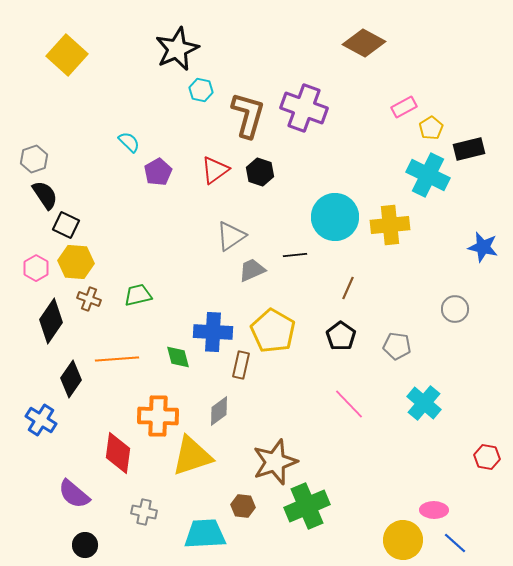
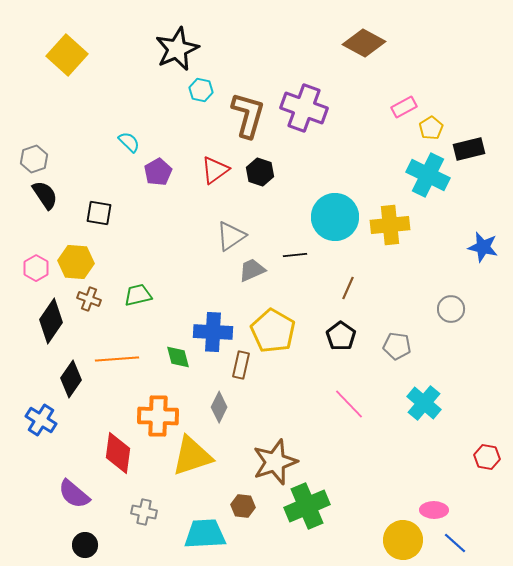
black square at (66, 225): moved 33 px right, 12 px up; rotated 16 degrees counterclockwise
gray circle at (455, 309): moved 4 px left
gray diamond at (219, 411): moved 4 px up; rotated 28 degrees counterclockwise
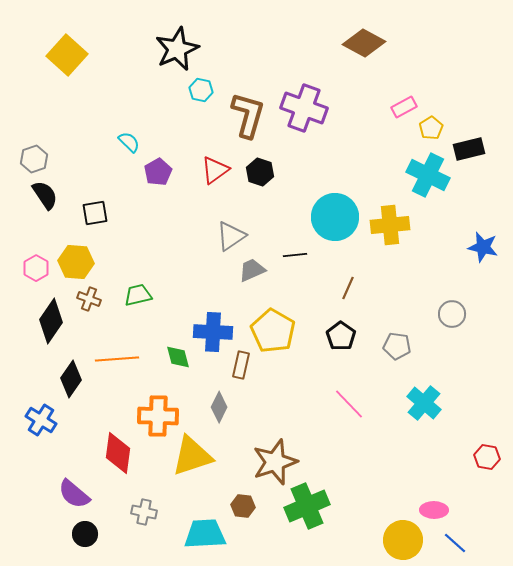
black square at (99, 213): moved 4 px left; rotated 20 degrees counterclockwise
gray circle at (451, 309): moved 1 px right, 5 px down
black circle at (85, 545): moved 11 px up
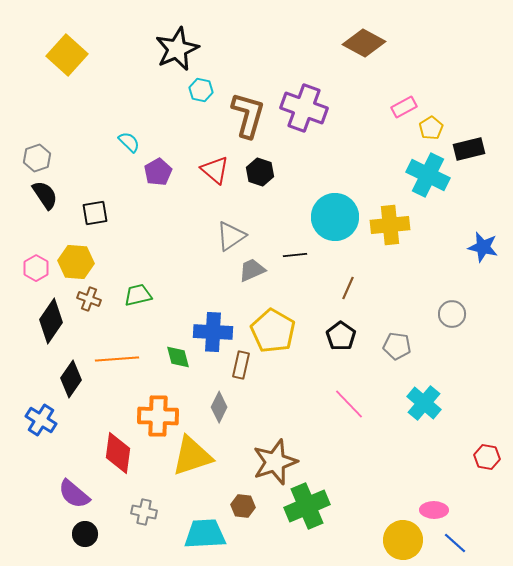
gray hexagon at (34, 159): moved 3 px right, 1 px up
red triangle at (215, 170): rotated 44 degrees counterclockwise
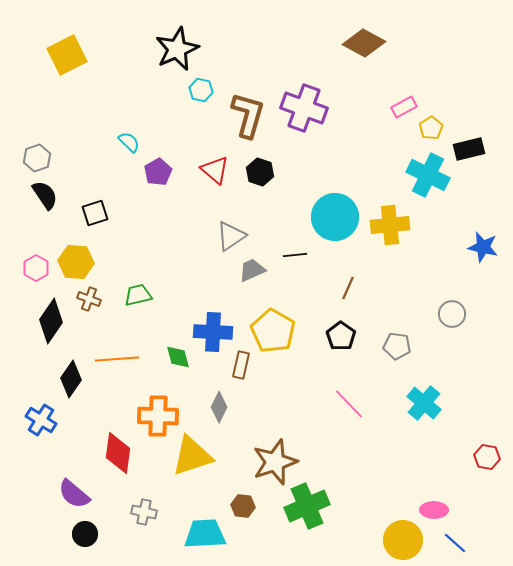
yellow square at (67, 55): rotated 21 degrees clockwise
black square at (95, 213): rotated 8 degrees counterclockwise
